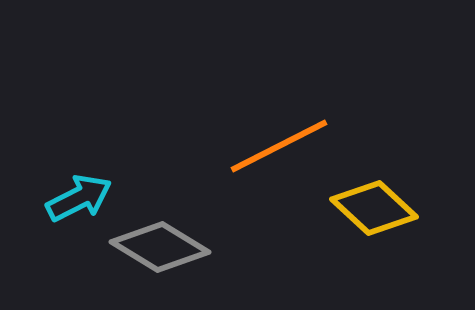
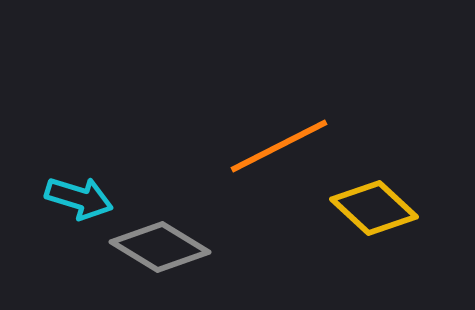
cyan arrow: rotated 44 degrees clockwise
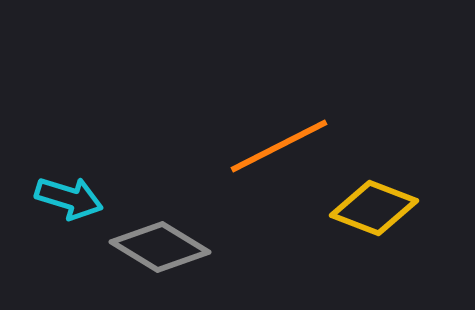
cyan arrow: moved 10 px left
yellow diamond: rotated 22 degrees counterclockwise
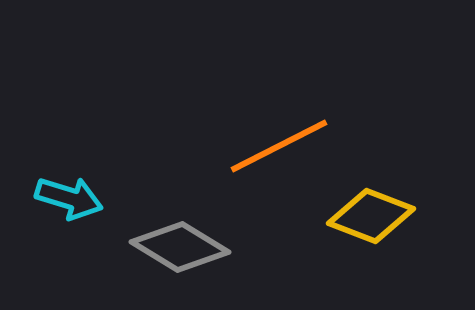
yellow diamond: moved 3 px left, 8 px down
gray diamond: moved 20 px right
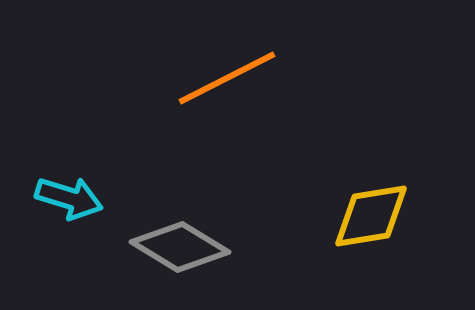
orange line: moved 52 px left, 68 px up
yellow diamond: rotated 30 degrees counterclockwise
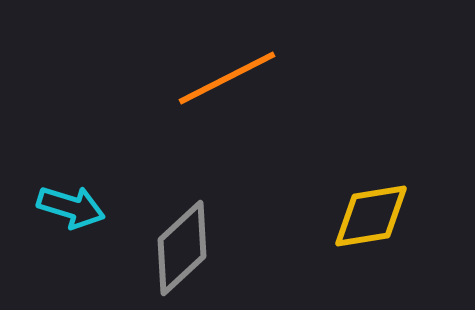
cyan arrow: moved 2 px right, 9 px down
gray diamond: moved 2 px right, 1 px down; rotated 74 degrees counterclockwise
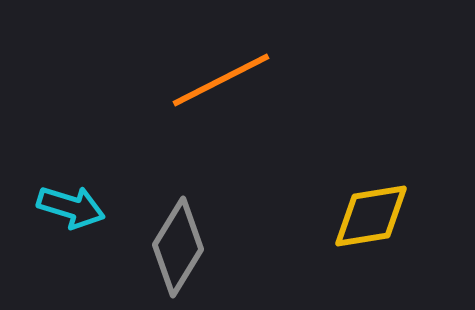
orange line: moved 6 px left, 2 px down
gray diamond: moved 4 px left, 1 px up; rotated 16 degrees counterclockwise
